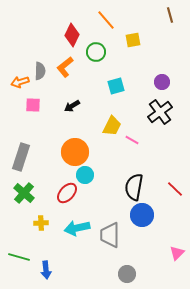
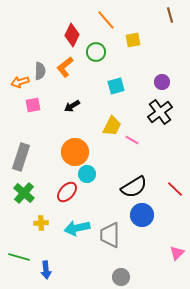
pink square: rotated 14 degrees counterclockwise
cyan circle: moved 2 px right, 1 px up
black semicircle: rotated 132 degrees counterclockwise
red ellipse: moved 1 px up
gray circle: moved 6 px left, 3 px down
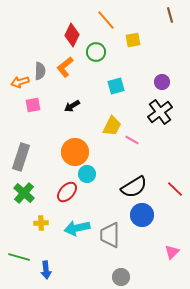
pink triangle: moved 5 px left, 1 px up
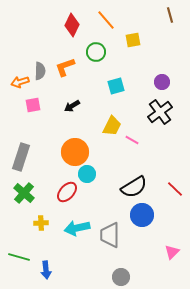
red diamond: moved 10 px up
orange L-shape: rotated 20 degrees clockwise
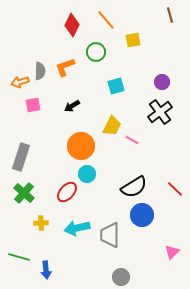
orange circle: moved 6 px right, 6 px up
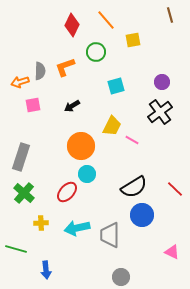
pink triangle: rotated 49 degrees counterclockwise
green line: moved 3 px left, 8 px up
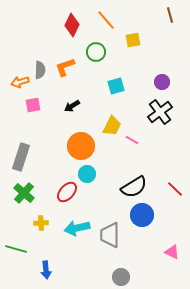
gray semicircle: moved 1 px up
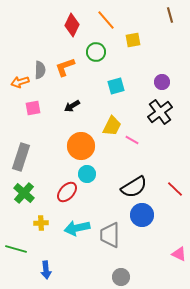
pink square: moved 3 px down
pink triangle: moved 7 px right, 2 px down
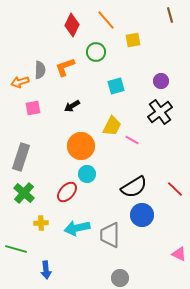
purple circle: moved 1 px left, 1 px up
gray circle: moved 1 px left, 1 px down
